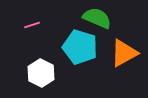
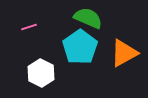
green semicircle: moved 9 px left
pink line: moved 3 px left, 2 px down
cyan pentagon: rotated 20 degrees clockwise
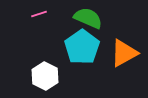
pink line: moved 10 px right, 13 px up
cyan pentagon: moved 2 px right
white hexagon: moved 4 px right, 3 px down
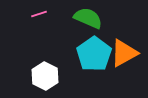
cyan pentagon: moved 12 px right, 7 px down
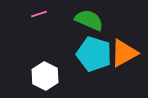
green semicircle: moved 1 px right, 2 px down
cyan pentagon: rotated 20 degrees counterclockwise
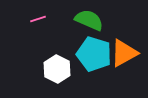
pink line: moved 1 px left, 5 px down
white hexagon: moved 12 px right, 7 px up
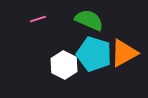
white hexagon: moved 7 px right, 4 px up
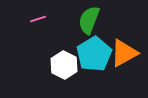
green semicircle: rotated 92 degrees counterclockwise
cyan pentagon: rotated 24 degrees clockwise
